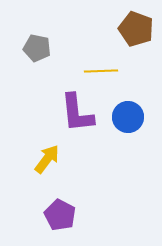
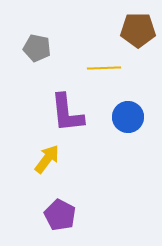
brown pentagon: moved 2 px right, 1 px down; rotated 20 degrees counterclockwise
yellow line: moved 3 px right, 3 px up
purple L-shape: moved 10 px left
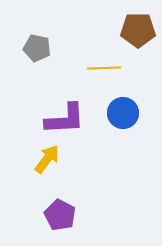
purple L-shape: moved 2 px left, 6 px down; rotated 87 degrees counterclockwise
blue circle: moved 5 px left, 4 px up
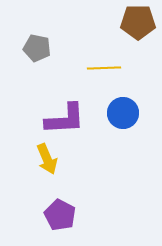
brown pentagon: moved 8 px up
yellow arrow: rotated 120 degrees clockwise
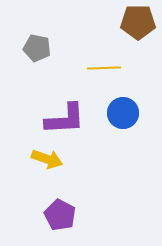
yellow arrow: rotated 48 degrees counterclockwise
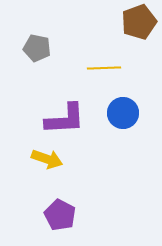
brown pentagon: moved 1 px right; rotated 20 degrees counterclockwise
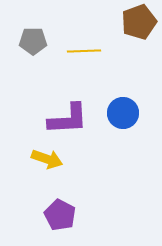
gray pentagon: moved 4 px left, 7 px up; rotated 12 degrees counterclockwise
yellow line: moved 20 px left, 17 px up
purple L-shape: moved 3 px right
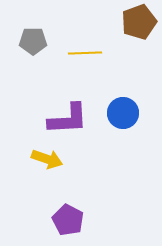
yellow line: moved 1 px right, 2 px down
purple pentagon: moved 8 px right, 5 px down
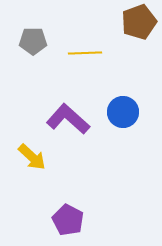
blue circle: moved 1 px up
purple L-shape: rotated 135 degrees counterclockwise
yellow arrow: moved 15 px left, 2 px up; rotated 24 degrees clockwise
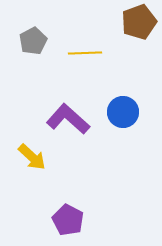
gray pentagon: rotated 28 degrees counterclockwise
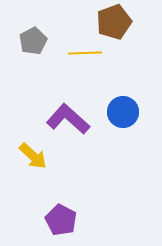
brown pentagon: moved 25 px left
yellow arrow: moved 1 px right, 1 px up
purple pentagon: moved 7 px left
